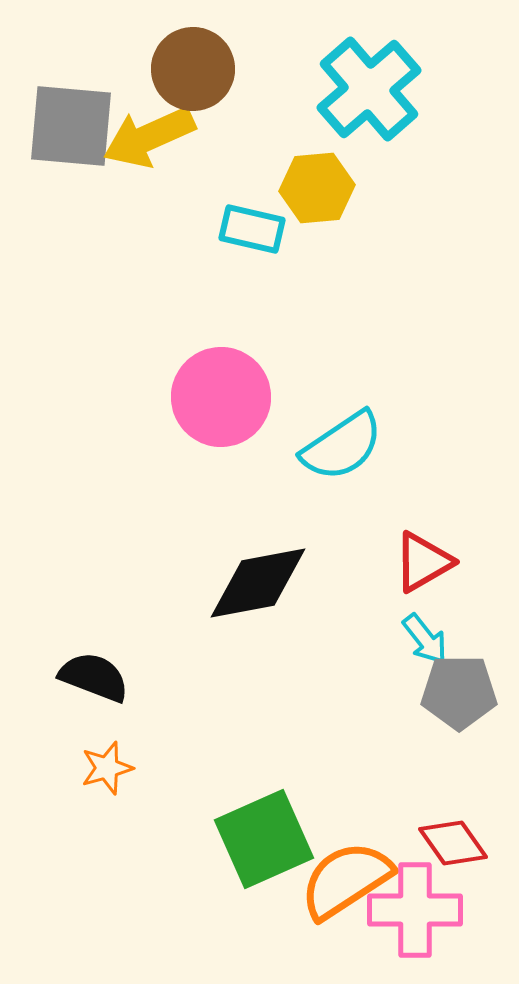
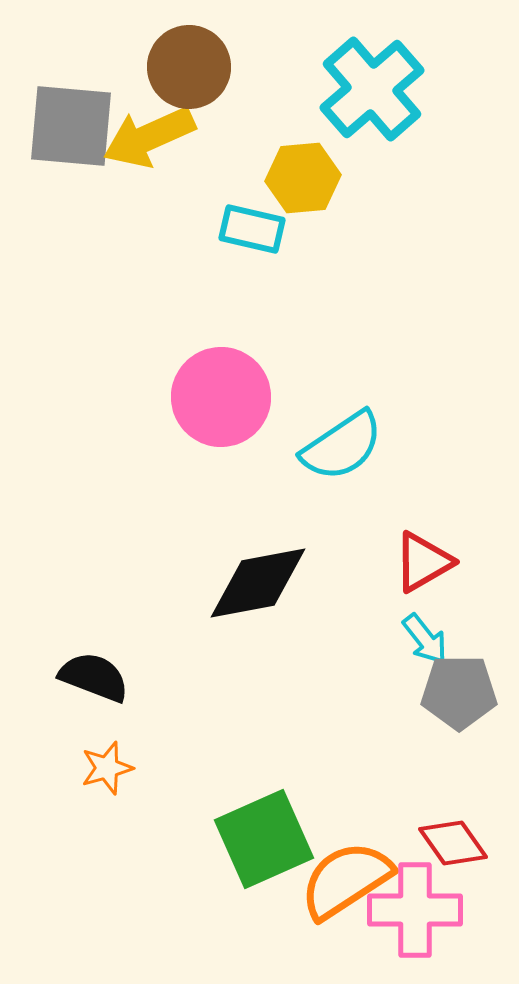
brown circle: moved 4 px left, 2 px up
cyan cross: moved 3 px right
yellow hexagon: moved 14 px left, 10 px up
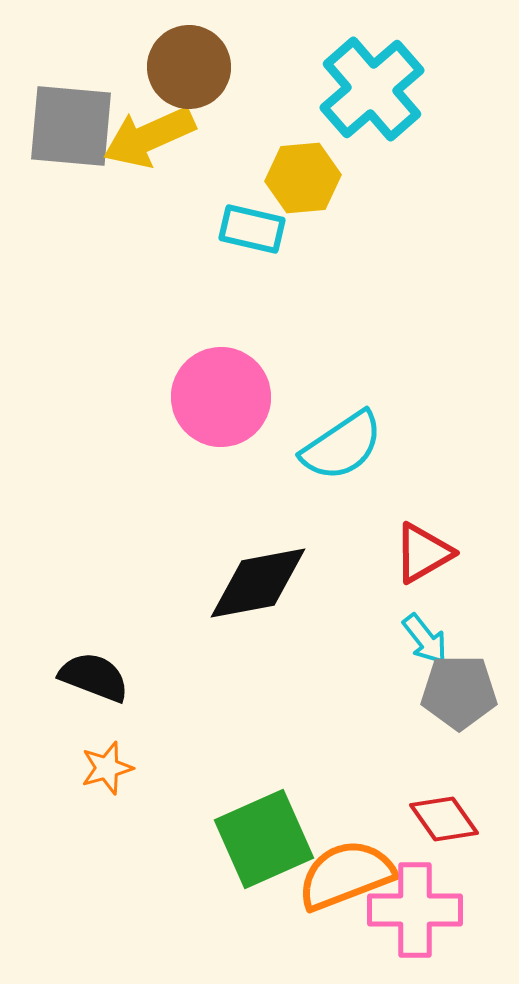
red triangle: moved 9 px up
red diamond: moved 9 px left, 24 px up
orange semicircle: moved 5 px up; rotated 12 degrees clockwise
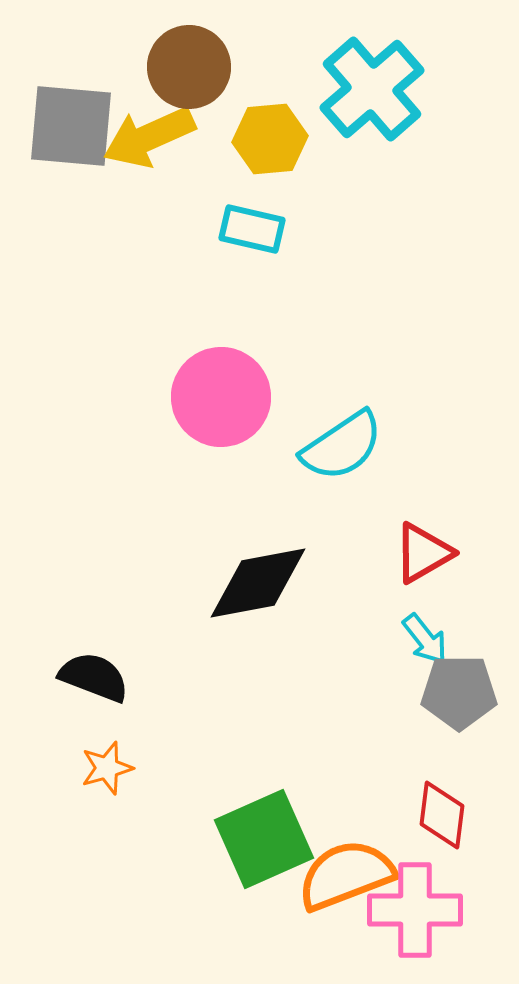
yellow hexagon: moved 33 px left, 39 px up
red diamond: moved 2 px left, 4 px up; rotated 42 degrees clockwise
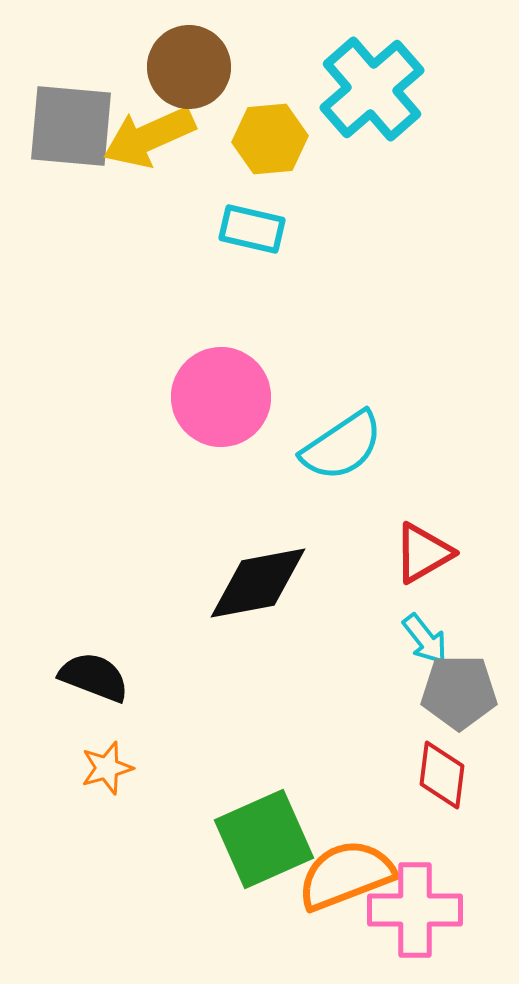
red diamond: moved 40 px up
